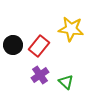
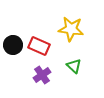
red rectangle: rotated 75 degrees clockwise
purple cross: moved 2 px right
green triangle: moved 8 px right, 16 px up
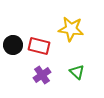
red rectangle: rotated 10 degrees counterclockwise
green triangle: moved 3 px right, 6 px down
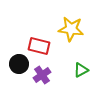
black circle: moved 6 px right, 19 px down
green triangle: moved 4 px right, 2 px up; rotated 49 degrees clockwise
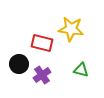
red rectangle: moved 3 px right, 3 px up
green triangle: rotated 42 degrees clockwise
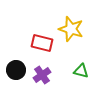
yellow star: rotated 10 degrees clockwise
black circle: moved 3 px left, 6 px down
green triangle: moved 1 px down
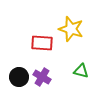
red rectangle: rotated 10 degrees counterclockwise
black circle: moved 3 px right, 7 px down
purple cross: moved 2 px down; rotated 24 degrees counterclockwise
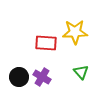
yellow star: moved 4 px right, 3 px down; rotated 20 degrees counterclockwise
red rectangle: moved 4 px right
green triangle: moved 1 px down; rotated 35 degrees clockwise
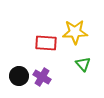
green triangle: moved 2 px right, 8 px up
black circle: moved 1 px up
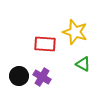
yellow star: rotated 20 degrees clockwise
red rectangle: moved 1 px left, 1 px down
green triangle: rotated 21 degrees counterclockwise
